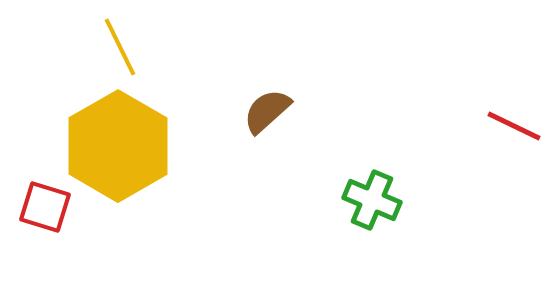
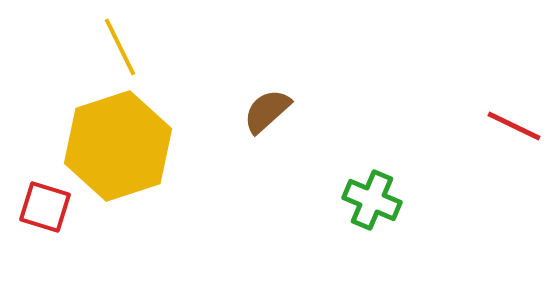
yellow hexagon: rotated 12 degrees clockwise
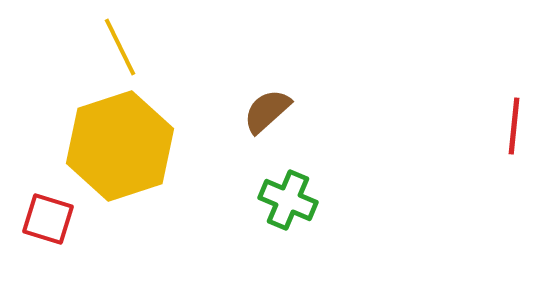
red line: rotated 70 degrees clockwise
yellow hexagon: moved 2 px right
green cross: moved 84 px left
red square: moved 3 px right, 12 px down
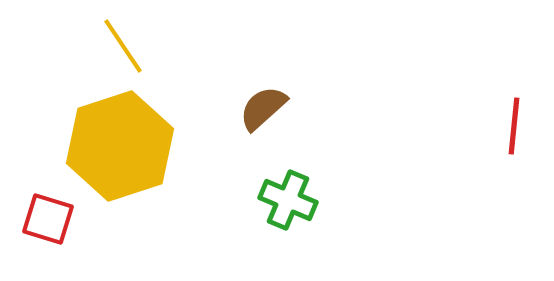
yellow line: moved 3 px right, 1 px up; rotated 8 degrees counterclockwise
brown semicircle: moved 4 px left, 3 px up
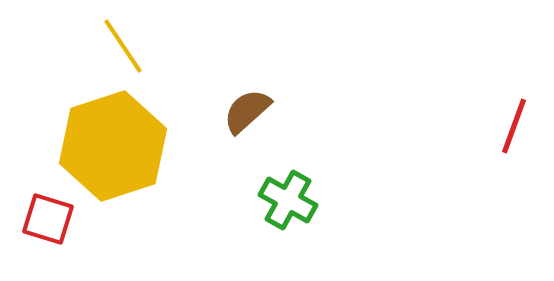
brown semicircle: moved 16 px left, 3 px down
red line: rotated 14 degrees clockwise
yellow hexagon: moved 7 px left
green cross: rotated 6 degrees clockwise
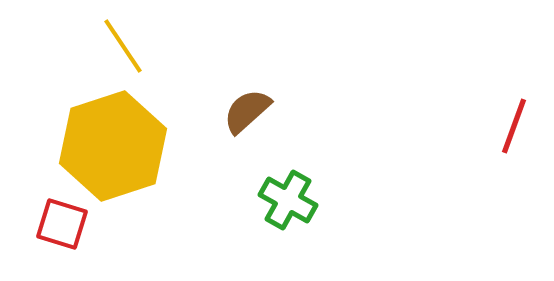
red square: moved 14 px right, 5 px down
